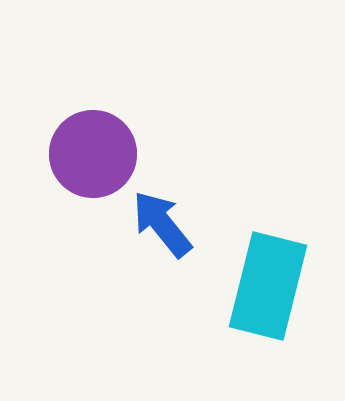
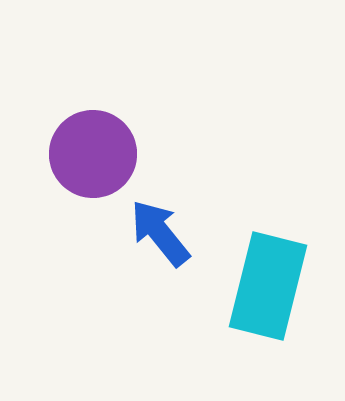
blue arrow: moved 2 px left, 9 px down
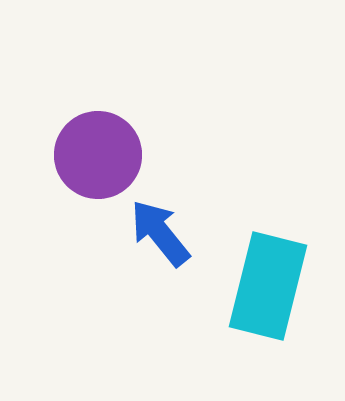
purple circle: moved 5 px right, 1 px down
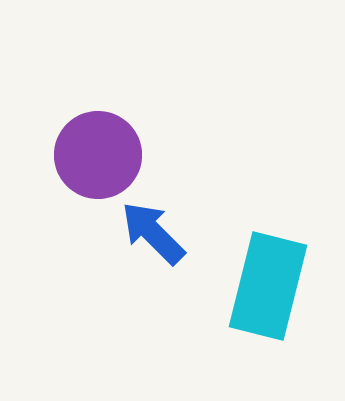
blue arrow: moved 7 px left; rotated 6 degrees counterclockwise
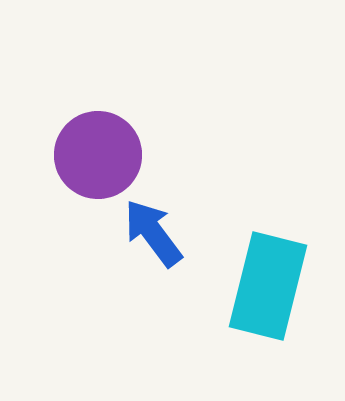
blue arrow: rotated 8 degrees clockwise
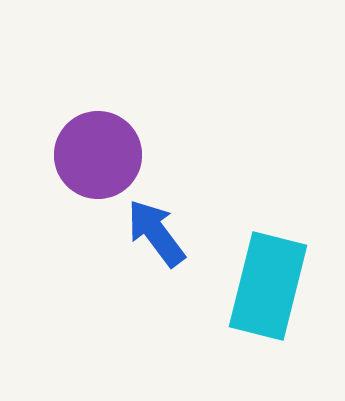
blue arrow: moved 3 px right
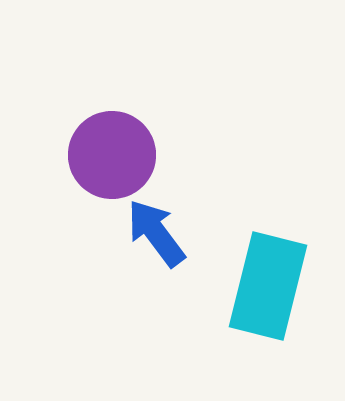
purple circle: moved 14 px right
